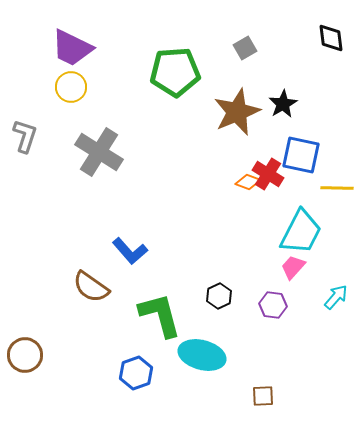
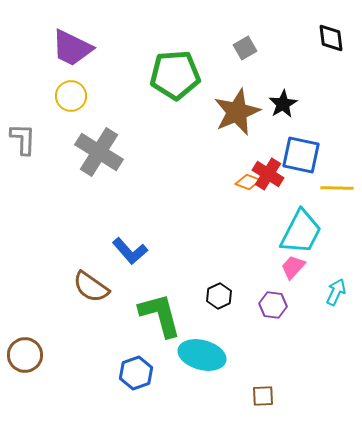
green pentagon: moved 3 px down
yellow circle: moved 9 px down
gray L-shape: moved 2 px left, 3 px down; rotated 16 degrees counterclockwise
cyan arrow: moved 5 px up; rotated 16 degrees counterclockwise
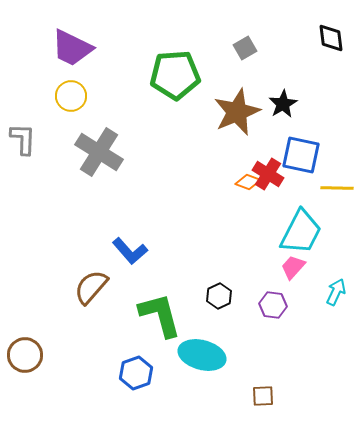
brown semicircle: rotated 96 degrees clockwise
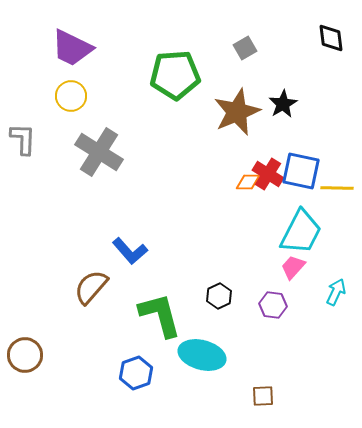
blue square: moved 16 px down
orange diamond: rotated 20 degrees counterclockwise
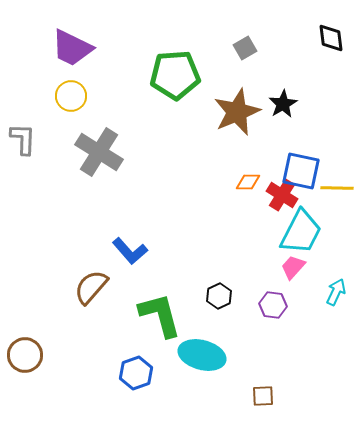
red cross: moved 14 px right, 21 px down
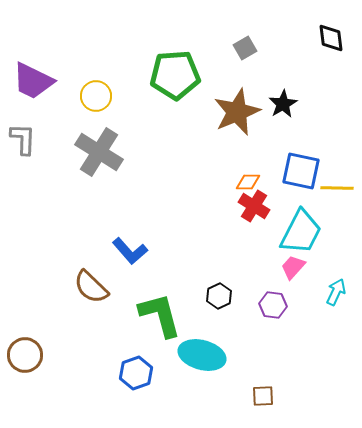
purple trapezoid: moved 39 px left, 33 px down
yellow circle: moved 25 px right
red cross: moved 28 px left, 11 px down
brown semicircle: rotated 87 degrees counterclockwise
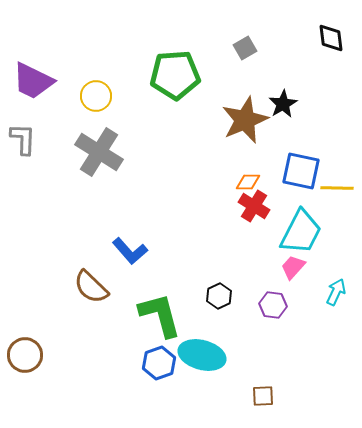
brown star: moved 8 px right, 8 px down
blue hexagon: moved 23 px right, 10 px up
